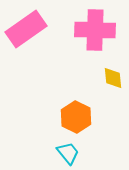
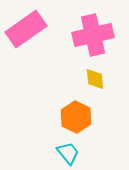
pink cross: moved 2 px left, 5 px down; rotated 15 degrees counterclockwise
yellow diamond: moved 18 px left, 1 px down
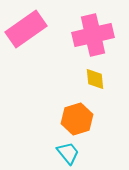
orange hexagon: moved 1 px right, 2 px down; rotated 16 degrees clockwise
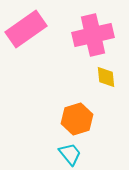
yellow diamond: moved 11 px right, 2 px up
cyan trapezoid: moved 2 px right, 1 px down
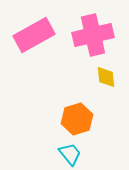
pink rectangle: moved 8 px right, 6 px down; rotated 6 degrees clockwise
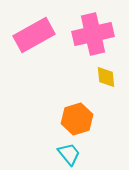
pink cross: moved 1 px up
cyan trapezoid: moved 1 px left
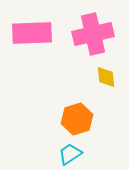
pink rectangle: moved 2 px left, 2 px up; rotated 27 degrees clockwise
cyan trapezoid: moved 1 px right; rotated 85 degrees counterclockwise
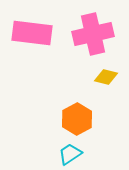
pink rectangle: rotated 9 degrees clockwise
yellow diamond: rotated 70 degrees counterclockwise
orange hexagon: rotated 12 degrees counterclockwise
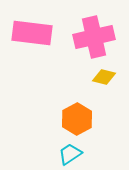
pink cross: moved 1 px right, 3 px down
yellow diamond: moved 2 px left
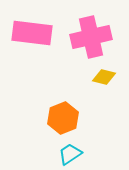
pink cross: moved 3 px left
orange hexagon: moved 14 px left, 1 px up; rotated 8 degrees clockwise
